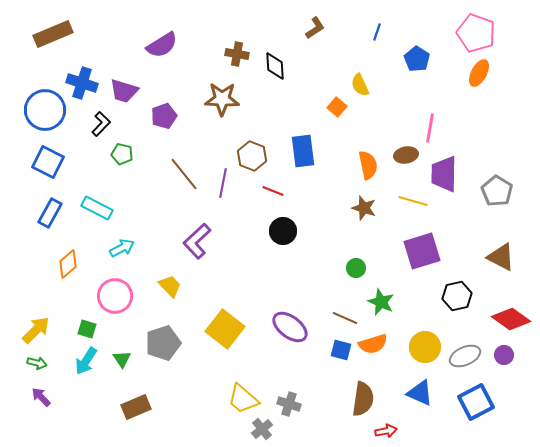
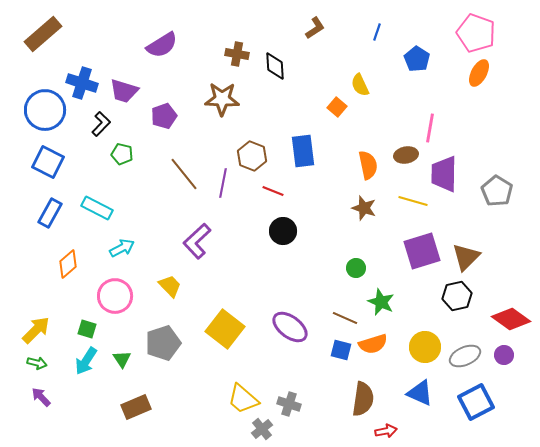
brown rectangle at (53, 34): moved 10 px left; rotated 18 degrees counterclockwise
brown triangle at (501, 257): moved 35 px left; rotated 48 degrees clockwise
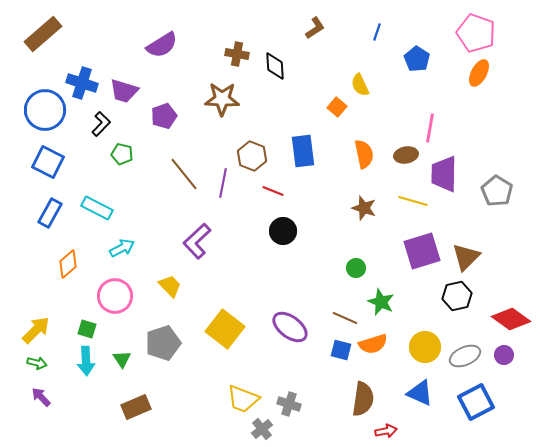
orange semicircle at (368, 165): moved 4 px left, 11 px up
cyan arrow at (86, 361): rotated 36 degrees counterclockwise
yellow trapezoid at (243, 399): rotated 20 degrees counterclockwise
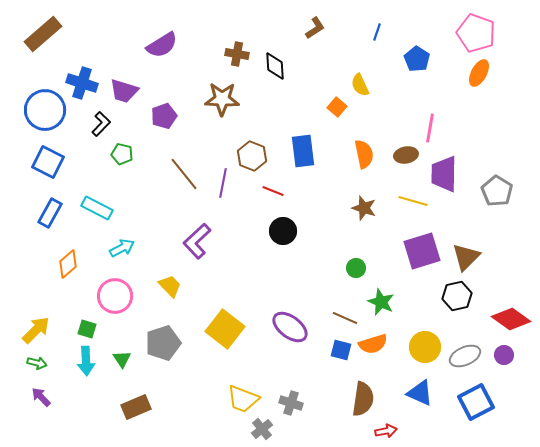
gray cross at (289, 404): moved 2 px right, 1 px up
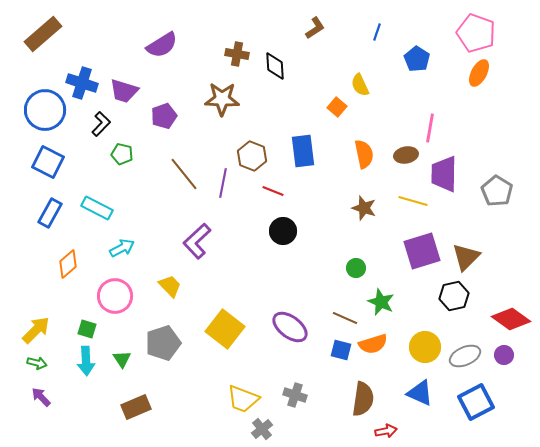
black hexagon at (457, 296): moved 3 px left
gray cross at (291, 403): moved 4 px right, 8 px up
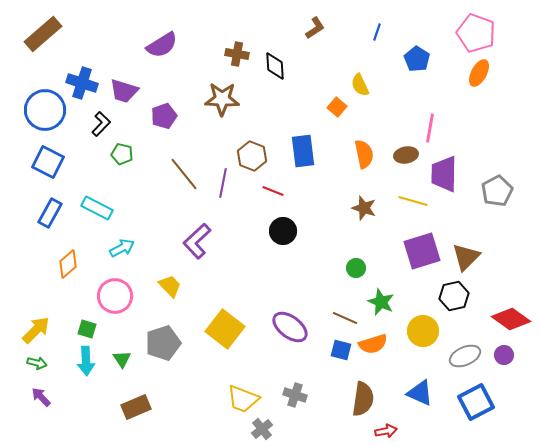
gray pentagon at (497, 191): rotated 12 degrees clockwise
yellow circle at (425, 347): moved 2 px left, 16 px up
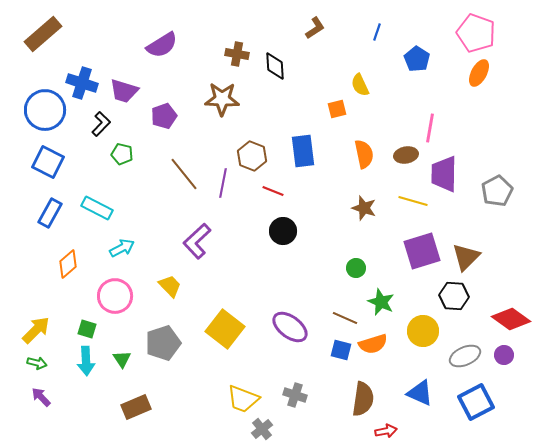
orange square at (337, 107): moved 2 px down; rotated 36 degrees clockwise
black hexagon at (454, 296): rotated 16 degrees clockwise
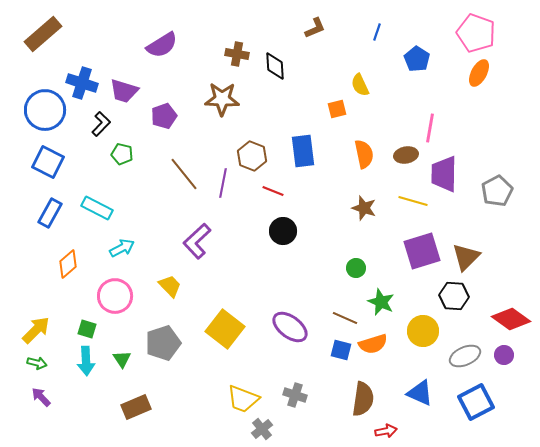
brown L-shape at (315, 28): rotated 10 degrees clockwise
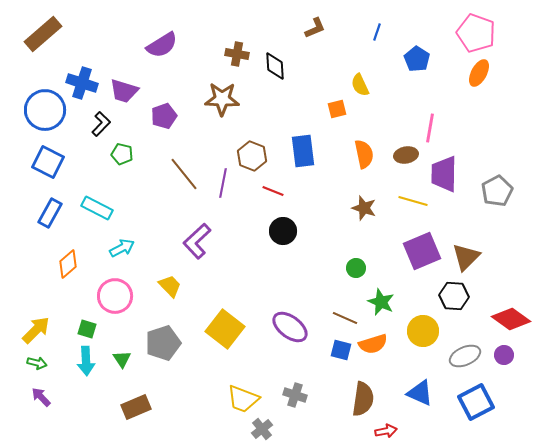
purple square at (422, 251): rotated 6 degrees counterclockwise
